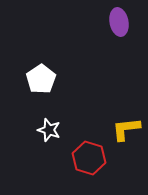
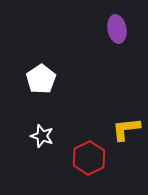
purple ellipse: moved 2 px left, 7 px down
white star: moved 7 px left, 6 px down
red hexagon: rotated 16 degrees clockwise
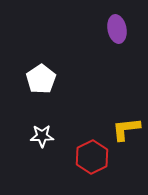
white star: rotated 20 degrees counterclockwise
red hexagon: moved 3 px right, 1 px up
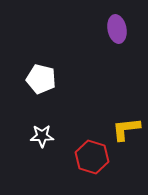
white pentagon: rotated 24 degrees counterclockwise
red hexagon: rotated 16 degrees counterclockwise
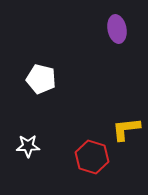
white star: moved 14 px left, 10 px down
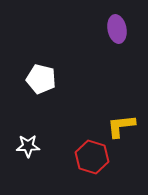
yellow L-shape: moved 5 px left, 3 px up
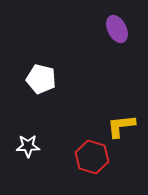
purple ellipse: rotated 16 degrees counterclockwise
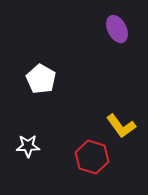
white pentagon: rotated 16 degrees clockwise
yellow L-shape: rotated 120 degrees counterclockwise
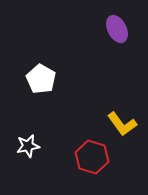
yellow L-shape: moved 1 px right, 2 px up
white star: rotated 10 degrees counterclockwise
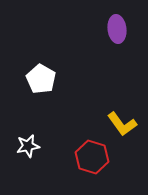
purple ellipse: rotated 20 degrees clockwise
